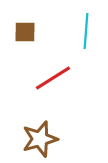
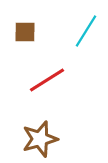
cyan line: rotated 28 degrees clockwise
red line: moved 6 px left, 2 px down
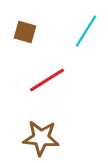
brown square: rotated 15 degrees clockwise
brown star: moved 1 px right, 1 px up; rotated 21 degrees clockwise
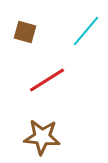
cyan line: rotated 8 degrees clockwise
brown star: moved 1 px right, 1 px up
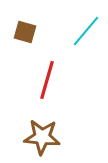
red line: rotated 42 degrees counterclockwise
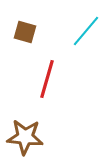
red line: moved 1 px up
brown star: moved 17 px left
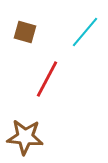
cyan line: moved 1 px left, 1 px down
red line: rotated 12 degrees clockwise
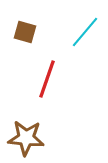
red line: rotated 9 degrees counterclockwise
brown star: moved 1 px right, 1 px down
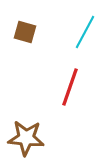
cyan line: rotated 12 degrees counterclockwise
red line: moved 23 px right, 8 px down
